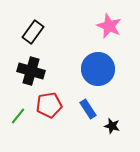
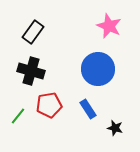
black star: moved 3 px right, 2 px down
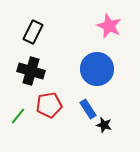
black rectangle: rotated 10 degrees counterclockwise
blue circle: moved 1 px left
black star: moved 11 px left, 3 px up
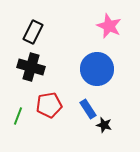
black cross: moved 4 px up
green line: rotated 18 degrees counterclockwise
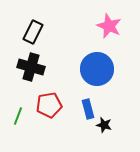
blue rectangle: rotated 18 degrees clockwise
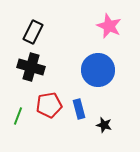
blue circle: moved 1 px right, 1 px down
blue rectangle: moved 9 px left
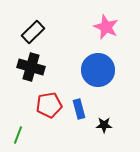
pink star: moved 3 px left, 1 px down
black rectangle: rotated 20 degrees clockwise
green line: moved 19 px down
black star: rotated 14 degrees counterclockwise
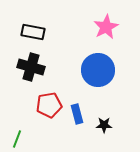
pink star: rotated 20 degrees clockwise
black rectangle: rotated 55 degrees clockwise
blue rectangle: moved 2 px left, 5 px down
green line: moved 1 px left, 4 px down
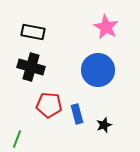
pink star: rotated 15 degrees counterclockwise
red pentagon: rotated 15 degrees clockwise
black star: rotated 21 degrees counterclockwise
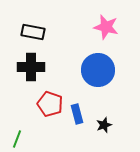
pink star: rotated 15 degrees counterclockwise
black cross: rotated 16 degrees counterclockwise
red pentagon: moved 1 px right, 1 px up; rotated 15 degrees clockwise
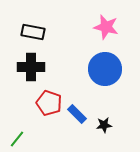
blue circle: moved 7 px right, 1 px up
red pentagon: moved 1 px left, 1 px up
blue rectangle: rotated 30 degrees counterclockwise
black star: rotated 14 degrees clockwise
green line: rotated 18 degrees clockwise
